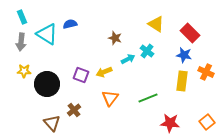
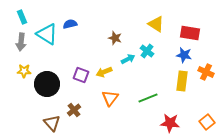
red rectangle: rotated 36 degrees counterclockwise
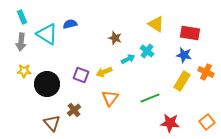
yellow rectangle: rotated 24 degrees clockwise
green line: moved 2 px right
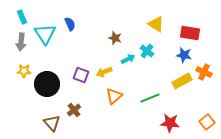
blue semicircle: rotated 80 degrees clockwise
cyan triangle: moved 2 px left; rotated 25 degrees clockwise
orange cross: moved 2 px left
yellow rectangle: rotated 30 degrees clockwise
orange triangle: moved 4 px right, 2 px up; rotated 12 degrees clockwise
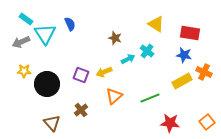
cyan rectangle: moved 4 px right, 2 px down; rotated 32 degrees counterclockwise
gray arrow: rotated 60 degrees clockwise
brown cross: moved 7 px right
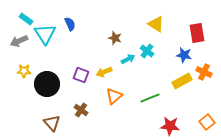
red rectangle: moved 7 px right; rotated 72 degrees clockwise
gray arrow: moved 2 px left, 1 px up
brown cross: rotated 16 degrees counterclockwise
red star: moved 3 px down
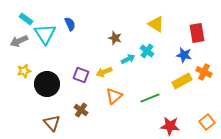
yellow star: rotated 16 degrees counterclockwise
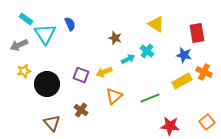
gray arrow: moved 4 px down
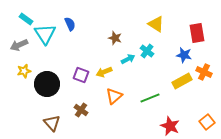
red star: rotated 18 degrees clockwise
